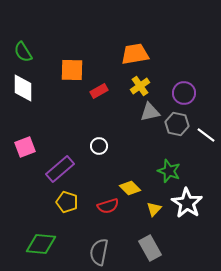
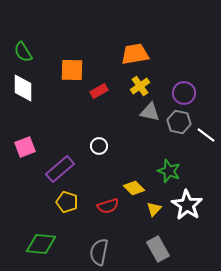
gray triangle: rotated 25 degrees clockwise
gray hexagon: moved 2 px right, 2 px up
yellow diamond: moved 4 px right
white star: moved 2 px down
gray rectangle: moved 8 px right, 1 px down
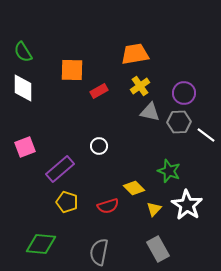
gray hexagon: rotated 15 degrees counterclockwise
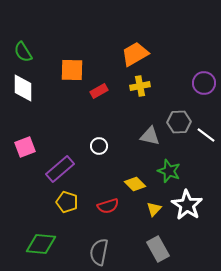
orange trapezoid: rotated 20 degrees counterclockwise
yellow cross: rotated 24 degrees clockwise
purple circle: moved 20 px right, 10 px up
gray triangle: moved 24 px down
yellow diamond: moved 1 px right, 4 px up
